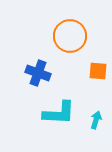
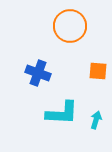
orange circle: moved 10 px up
cyan L-shape: moved 3 px right
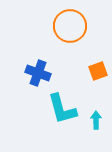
orange square: rotated 24 degrees counterclockwise
cyan L-shape: moved 4 px up; rotated 72 degrees clockwise
cyan arrow: rotated 18 degrees counterclockwise
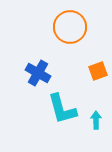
orange circle: moved 1 px down
blue cross: rotated 10 degrees clockwise
